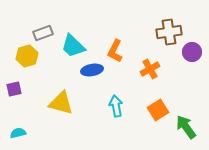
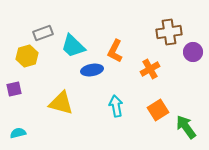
purple circle: moved 1 px right
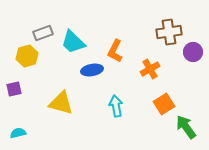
cyan trapezoid: moved 4 px up
orange square: moved 6 px right, 6 px up
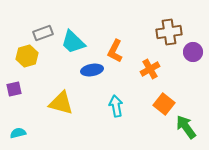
orange square: rotated 20 degrees counterclockwise
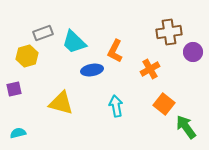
cyan trapezoid: moved 1 px right
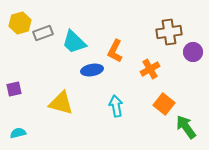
yellow hexagon: moved 7 px left, 33 px up
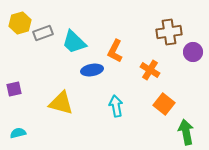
orange cross: moved 1 px down; rotated 30 degrees counterclockwise
green arrow: moved 5 px down; rotated 25 degrees clockwise
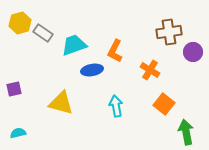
gray rectangle: rotated 54 degrees clockwise
cyan trapezoid: moved 3 px down; rotated 116 degrees clockwise
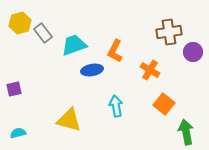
gray rectangle: rotated 18 degrees clockwise
yellow triangle: moved 8 px right, 17 px down
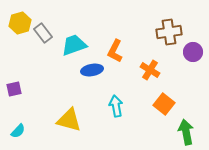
cyan semicircle: moved 2 px up; rotated 147 degrees clockwise
